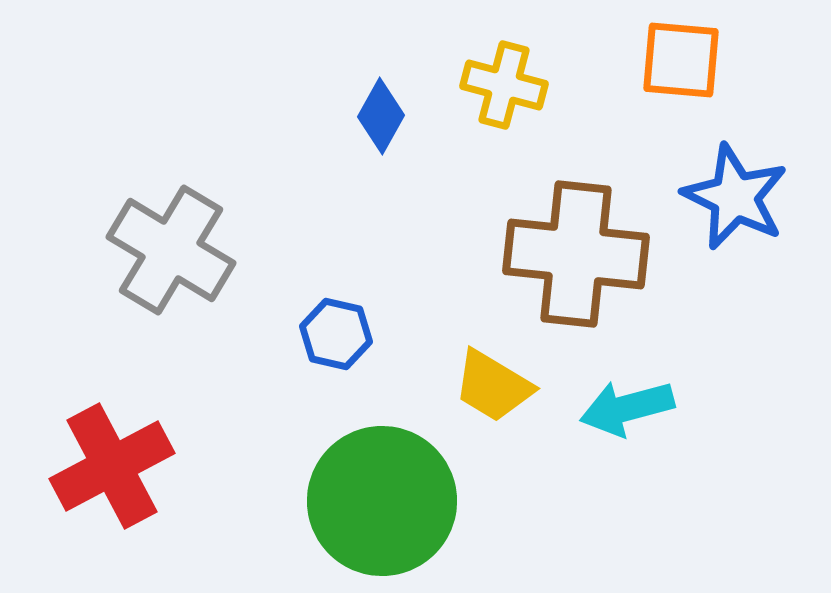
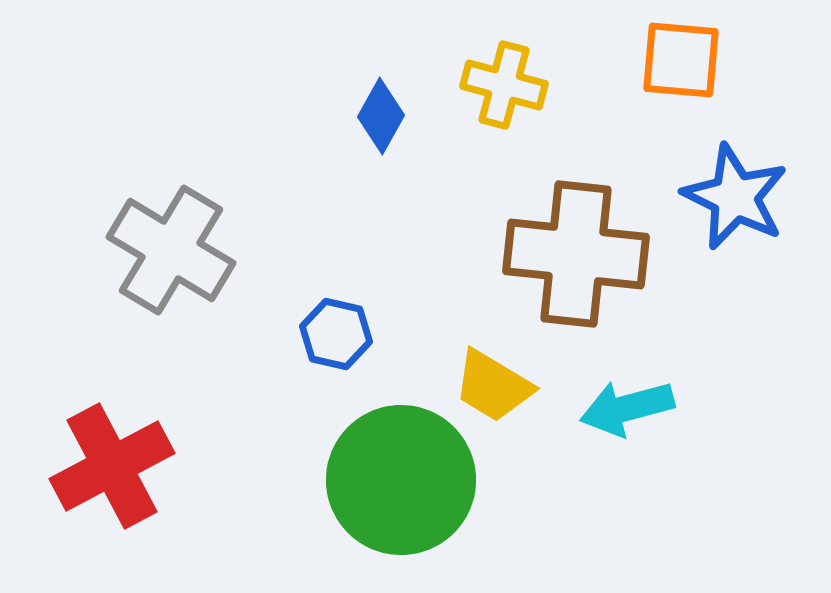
green circle: moved 19 px right, 21 px up
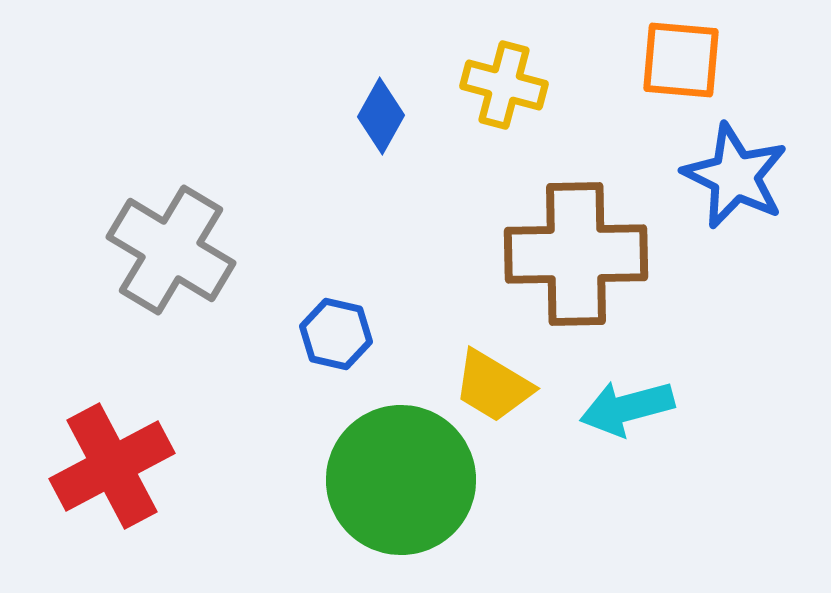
blue star: moved 21 px up
brown cross: rotated 7 degrees counterclockwise
